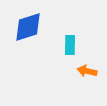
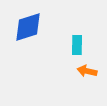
cyan rectangle: moved 7 px right
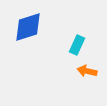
cyan rectangle: rotated 24 degrees clockwise
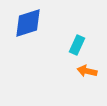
blue diamond: moved 4 px up
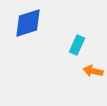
orange arrow: moved 6 px right
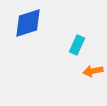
orange arrow: rotated 24 degrees counterclockwise
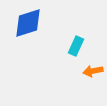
cyan rectangle: moved 1 px left, 1 px down
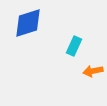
cyan rectangle: moved 2 px left
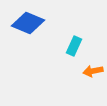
blue diamond: rotated 40 degrees clockwise
